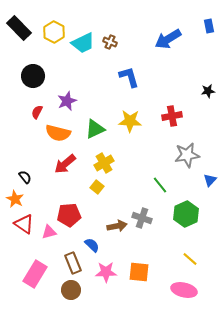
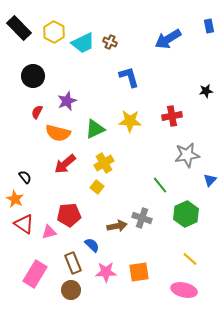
black star: moved 2 px left
orange square: rotated 15 degrees counterclockwise
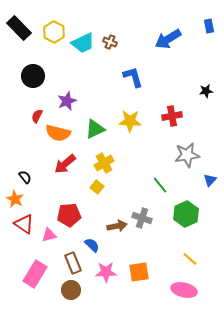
blue L-shape: moved 4 px right
red semicircle: moved 4 px down
pink triangle: moved 3 px down
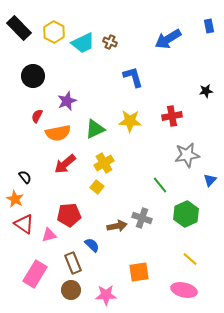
orange semicircle: rotated 25 degrees counterclockwise
pink star: moved 23 px down
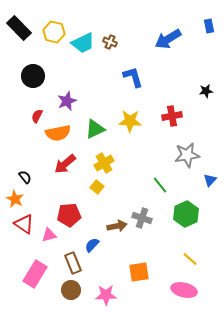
yellow hexagon: rotated 15 degrees counterclockwise
blue semicircle: rotated 91 degrees counterclockwise
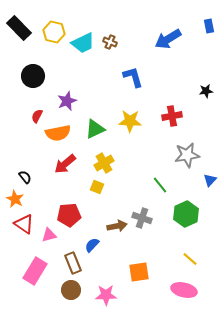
yellow square: rotated 16 degrees counterclockwise
pink rectangle: moved 3 px up
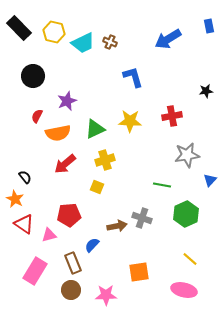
yellow cross: moved 1 px right, 3 px up; rotated 12 degrees clockwise
green line: moved 2 px right; rotated 42 degrees counterclockwise
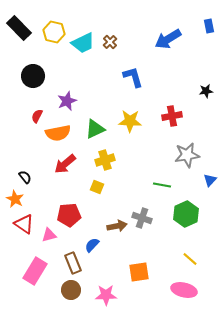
brown cross: rotated 24 degrees clockwise
